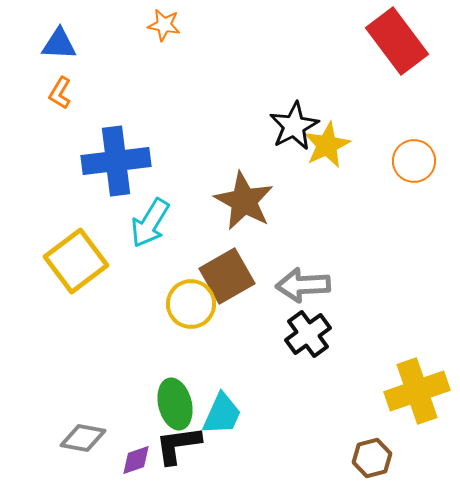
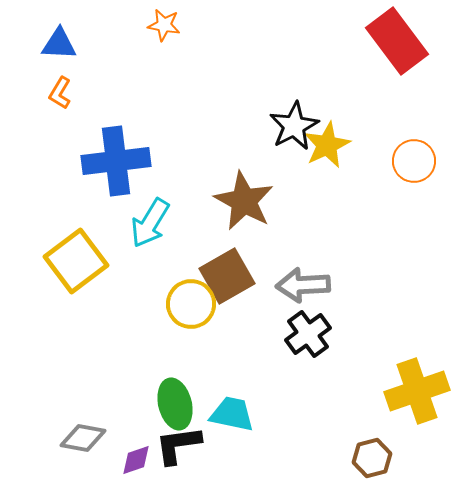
cyan trapezoid: moved 10 px right; rotated 102 degrees counterclockwise
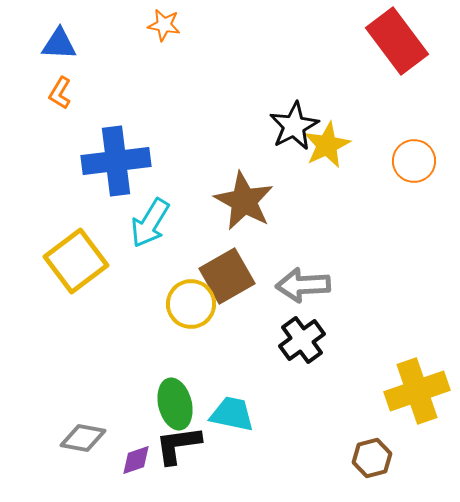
black cross: moved 6 px left, 6 px down
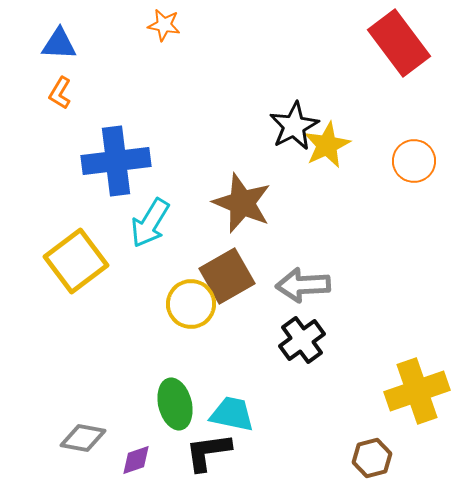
red rectangle: moved 2 px right, 2 px down
brown star: moved 2 px left, 2 px down; rotated 6 degrees counterclockwise
black L-shape: moved 30 px right, 7 px down
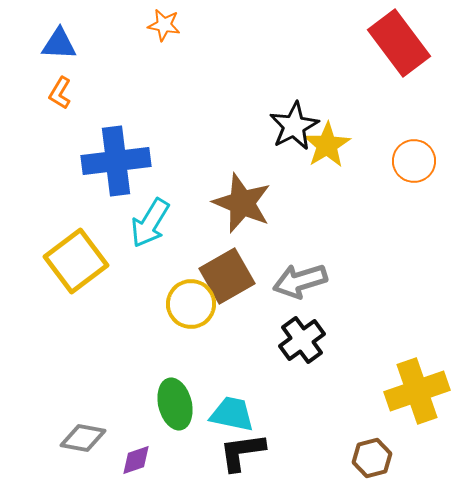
yellow star: rotated 6 degrees counterclockwise
gray arrow: moved 3 px left, 4 px up; rotated 14 degrees counterclockwise
black L-shape: moved 34 px right
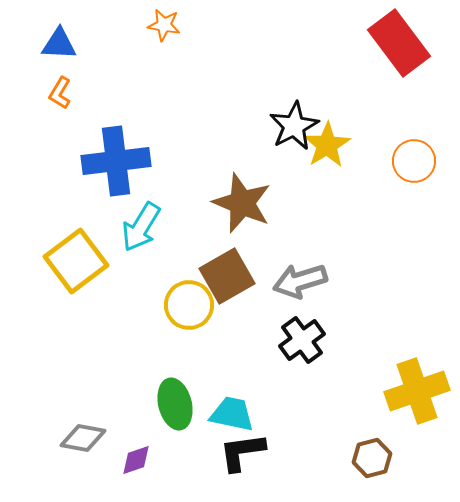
cyan arrow: moved 9 px left, 4 px down
yellow circle: moved 2 px left, 1 px down
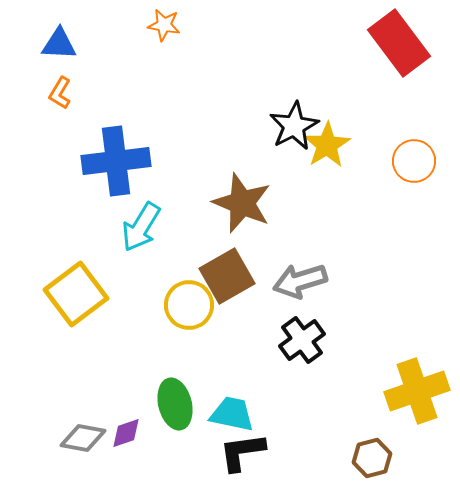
yellow square: moved 33 px down
purple diamond: moved 10 px left, 27 px up
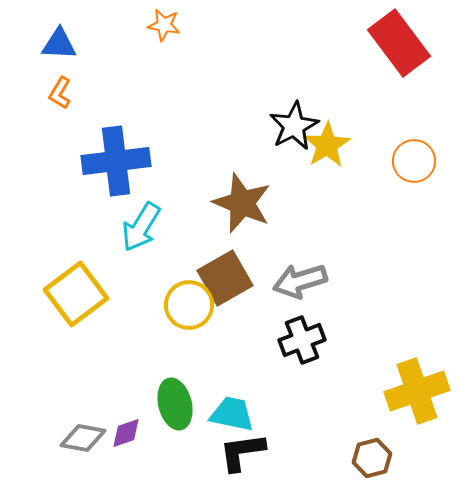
brown square: moved 2 px left, 2 px down
black cross: rotated 15 degrees clockwise
